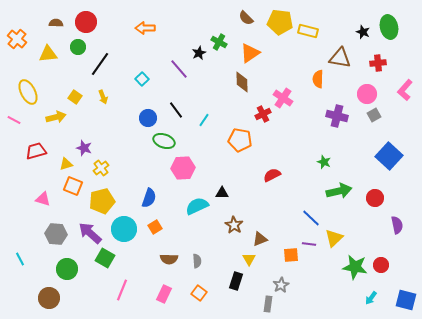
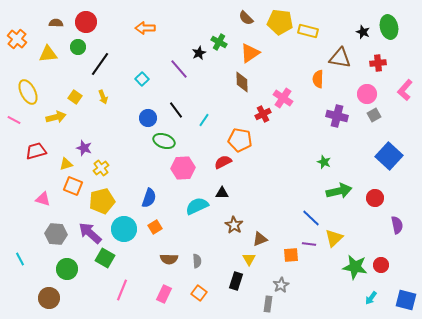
red semicircle at (272, 175): moved 49 px left, 13 px up
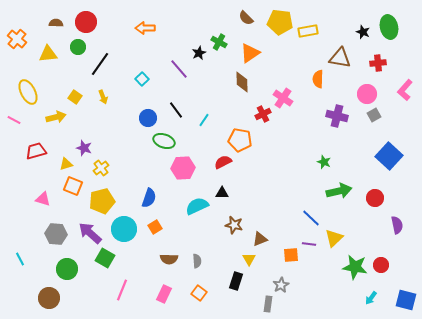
yellow rectangle at (308, 31): rotated 24 degrees counterclockwise
brown star at (234, 225): rotated 18 degrees counterclockwise
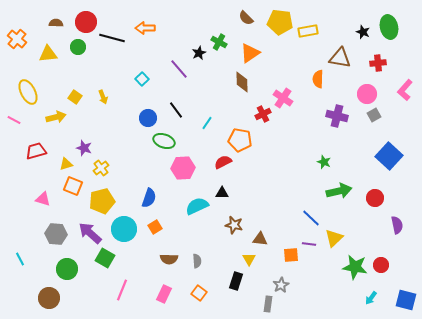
black line at (100, 64): moved 12 px right, 26 px up; rotated 70 degrees clockwise
cyan line at (204, 120): moved 3 px right, 3 px down
brown triangle at (260, 239): rotated 28 degrees clockwise
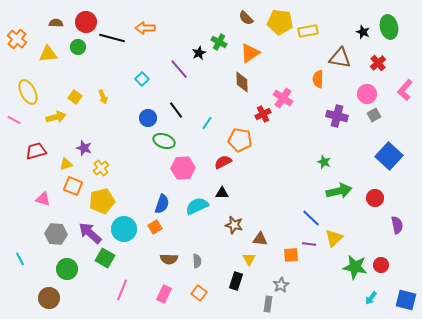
red cross at (378, 63): rotated 35 degrees counterclockwise
blue semicircle at (149, 198): moved 13 px right, 6 px down
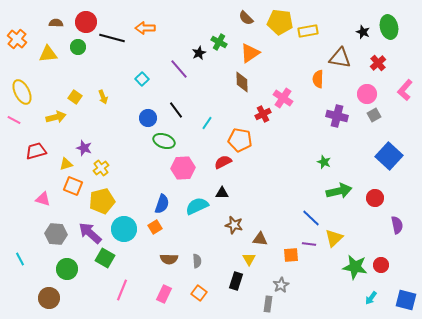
yellow ellipse at (28, 92): moved 6 px left
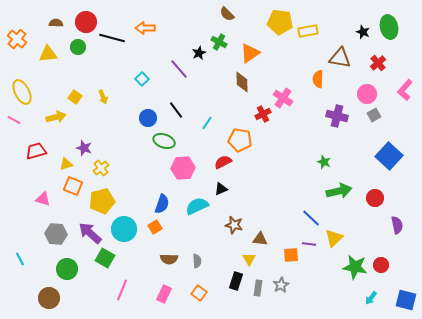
brown semicircle at (246, 18): moved 19 px left, 4 px up
black triangle at (222, 193): moved 1 px left, 4 px up; rotated 24 degrees counterclockwise
gray rectangle at (268, 304): moved 10 px left, 16 px up
